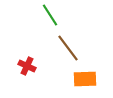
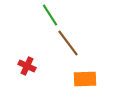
brown line: moved 5 px up
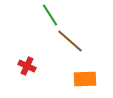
brown line: moved 2 px right, 2 px up; rotated 12 degrees counterclockwise
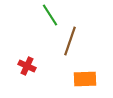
brown line: rotated 68 degrees clockwise
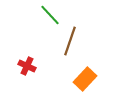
green line: rotated 10 degrees counterclockwise
orange rectangle: rotated 45 degrees counterclockwise
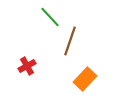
green line: moved 2 px down
red cross: rotated 36 degrees clockwise
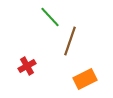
orange rectangle: rotated 20 degrees clockwise
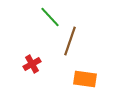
red cross: moved 5 px right, 2 px up
orange rectangle: rotated 35 degrees clockwise
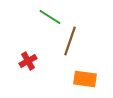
green line: rotated 15 degrees counterclockwise
red cross: moved 4 px left, 3 px up
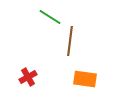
brown line: rotated 12 degrees counterclockwise
red cross: moved 16 px down
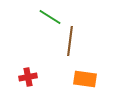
red cross: rotated 18 degrees clockwise
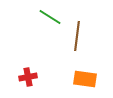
brown line: moved 7 px right, 5 px up
